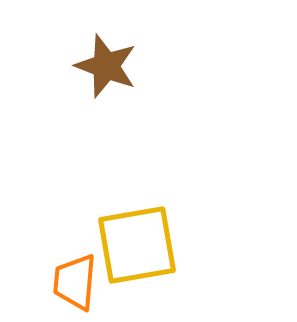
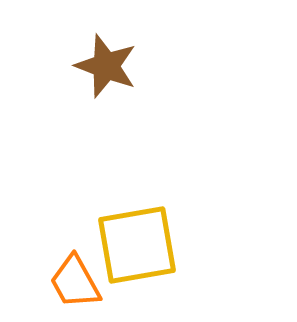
orange trapezoid: rotated 34 degrees counterclockwise
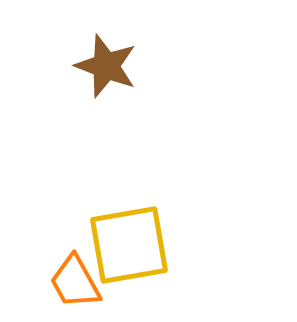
yellow square: moved 8 px left
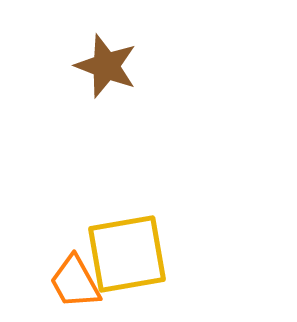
yellow square: moved 2 px left, 9 px down
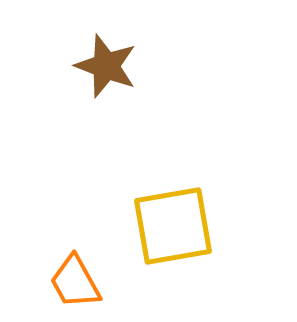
yellow square: moved 46 px right, 28 px up
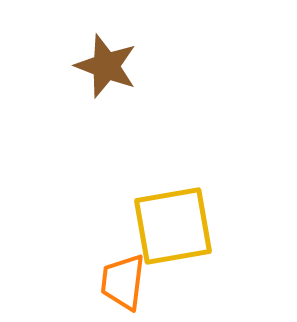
orange trapezoid: moved 48 px right; rotated 36 degrees clockwise
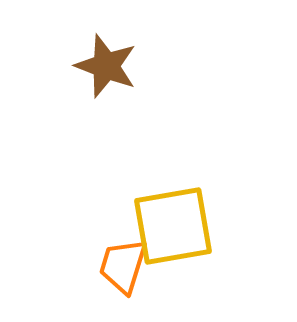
orange trapezoid: moved 16 px up; rotated 10 degrees clockwise
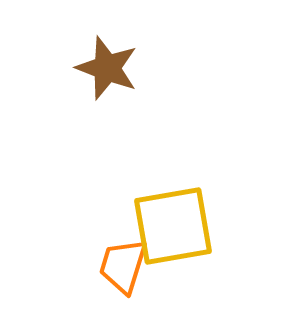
brown star: moved 1 px right, 2 px down
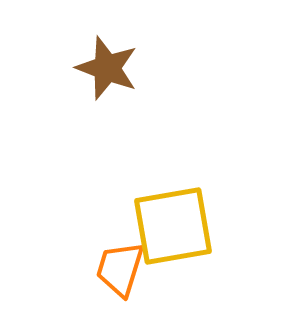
orange trapezoid: moved 3 px left, 3 px down
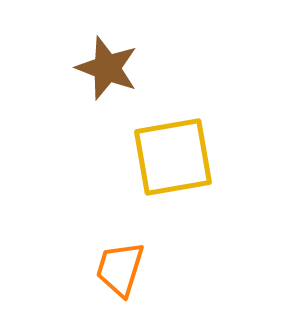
yellow square: moved 69 px up
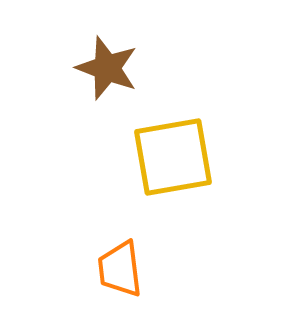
orange trapezoid: rotated 24 degrees counterclockwise
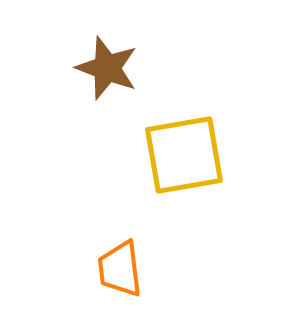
yellow square: moved 11 px right, 2 px up
